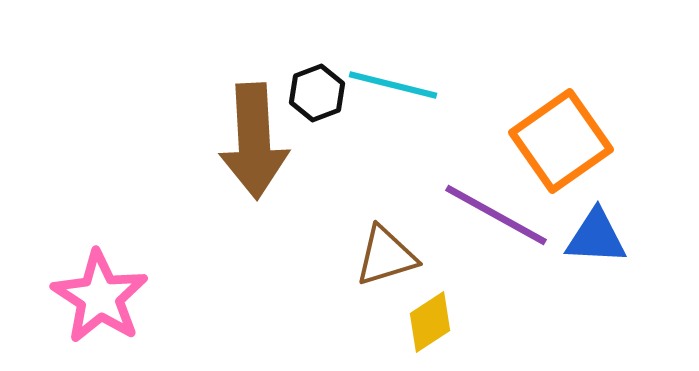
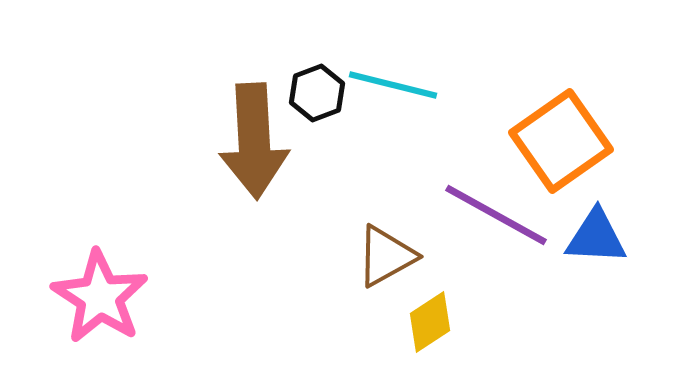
brown triangle: rotated 12 degrees counterclockwise
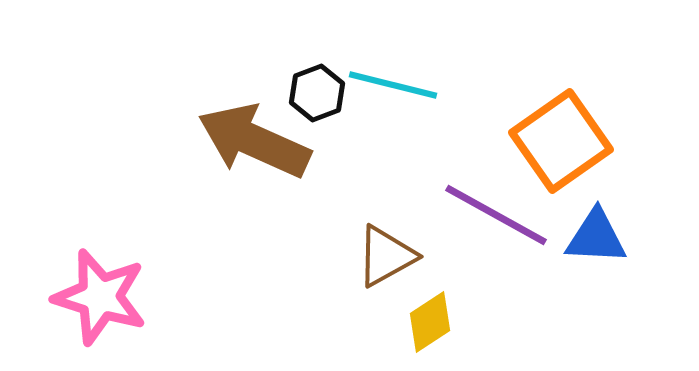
brown arrow: rotated 117 degrees clockwise
pink star: rotated 16 degrees counterclockwise
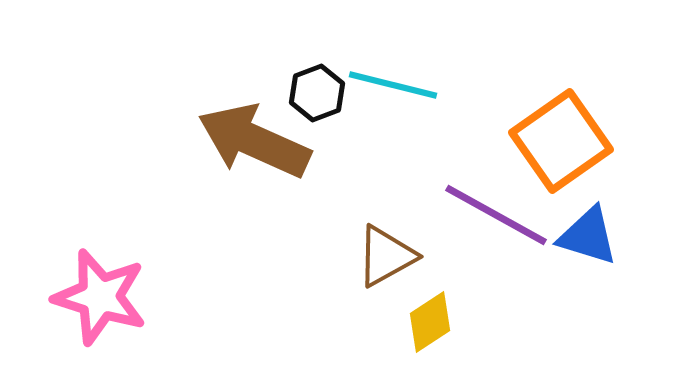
blue triangle: moved 8 px left, 1 px up; rotated 14 degrees clockwise
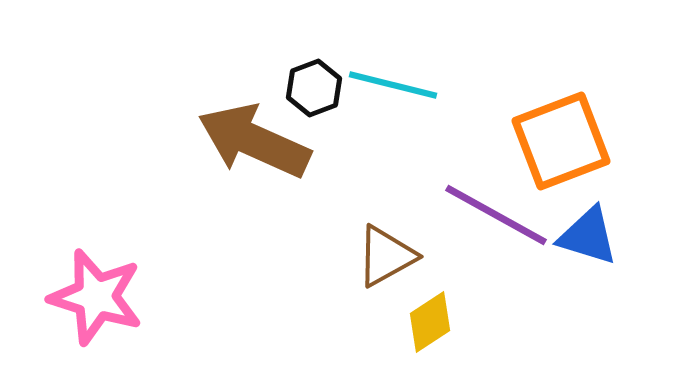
black hexagon: moved 3 px left, 5 px up
orange square: rotated 14 degrees clockwise
pink star: moved 4 px left
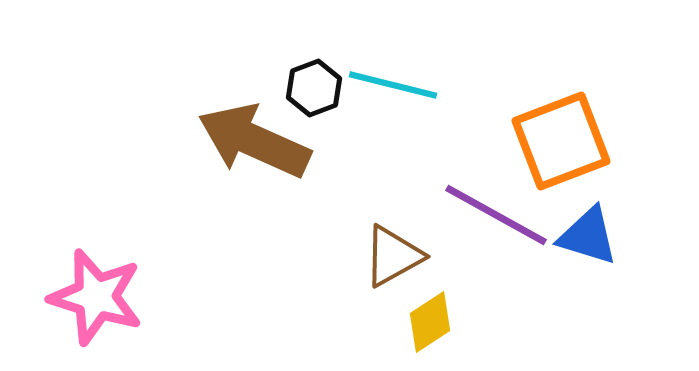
brown triangle: moved 7 px right
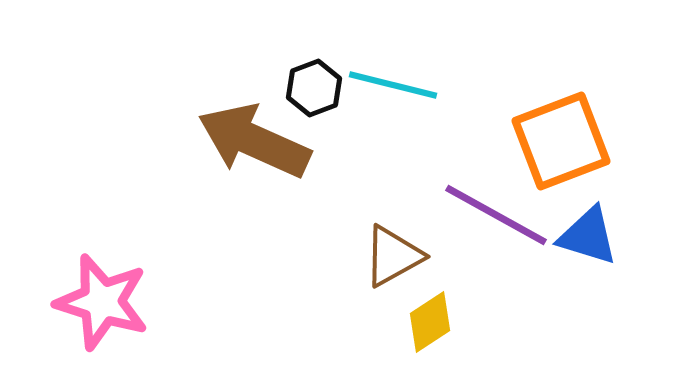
pink star: moved 6 px right, 5 px down
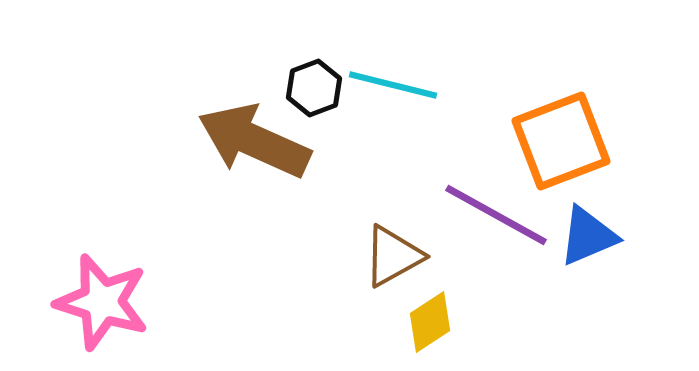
blue triangle: rotated 40 degrees counterclockwise
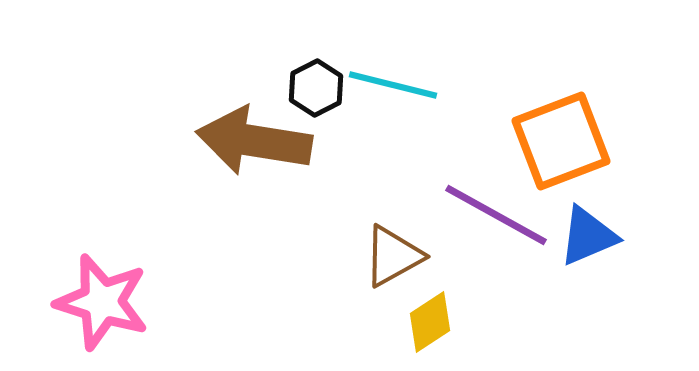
black hexagon: moved 2 px right; rotated 6 degrees counterclockwise
brown arrow: rotated 15 degrees counterclockwise
